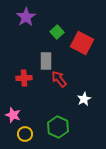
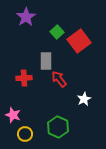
red square: moved 3 px left, 2 px up; rotated 25 degrees clockwise
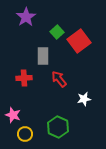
gray rectangle: moved 3 px left, 5 px up
white star: rotated 16 degrees clockwise
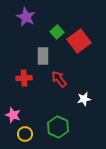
purple star: rotated 12 degrees counterclockwise
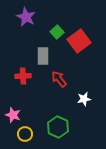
red cross: moved 1 px left, 2 px up
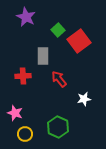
green square: moved 1 px right, 2 px up
pink star: moved 2 px right, 2 px up
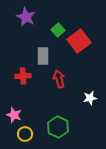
red arrow: rotated 24 degrees clockwise
white star: moved 6 px right, 1 px up
pink star: moved 1 px left, 2 px down
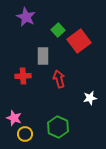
pink star: moved 3 px down
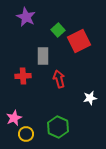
red square: rotated 10 degrees clockwise
pink star: rotated 28 degrees clockwise
yellow circle: moved 1 px right
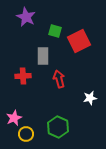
green square: moved 3 px left, 1 px down; rotated 32 degrees counterclockwise
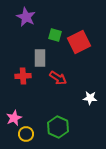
green square: moved 4 px down
red square: moved 1 px down
gray rectangle: moved 3 px left, 2 px down
red arrow: moved 1 px left, 1 px up; rotated 138 degrees clockwise
white star: rotated 16 degrees clockwise
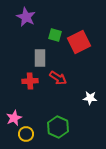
red cross: moved 7 px right, 5 px down
